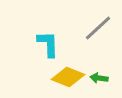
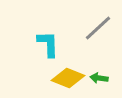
yellow diamond: moved 1 px down
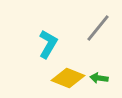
gray line: rotated 8 degrees counterclockwise
cyan L-shape: rotated 32 degrees clockwise
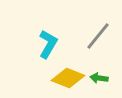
gray line: moved 8 px down
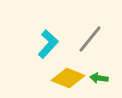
gray line: moved 8 px left, 3 px down
cyan L-shape: rotated 12 degrees clockwise
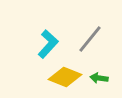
yellow diamond: moved 3 px left, 1 px up
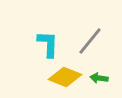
gray line: moved 2 px down
cyan L-shape: rotated 40 degrees counterclockwise
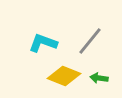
cyan L-shape: moved 5 px left, 1 px up; rotated 72 degrees counterclockwise
yellow diamond: moved 1 px left, 1 px up
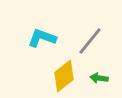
cyan L-shape: moved 1 px left, 5 px up
yellow diamond: rotated 60 degrees counterclockwise
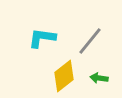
cyan L-shape: rotated 12 degrees counterclockwise
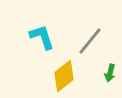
cyan L-shape: moved 1 px up; rotated 64 degrees clockwise
green arrow: moved 11 px right, 5 px up; rotated 84 degrees counterclockwise
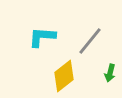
cyan L-shape: rotated 68 degrees counterclockwise
